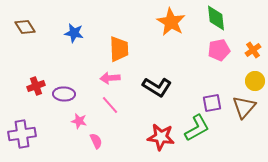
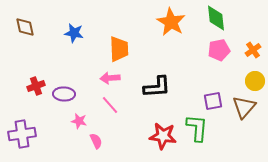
brown diamond: rotated 20 degrees clockwise
black L-shape: rotated 36 degrees counterclockwise
purple square: moved 1 px right, 2 px up
green L-shape: rotated 56 degrees counterclockwise
red star: moved 2 px right, 1 px up
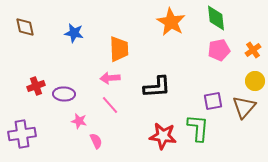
green L-shape: moved 1 px right
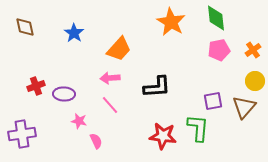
blue star: rotated 24 degrees clockwise
orange trapezoid: rotated 44 degrees clockwise
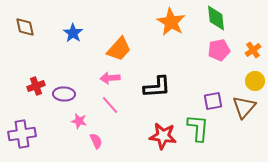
blue star: moved 1 px left
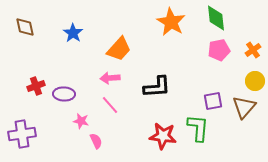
pink star: moved 2 px right
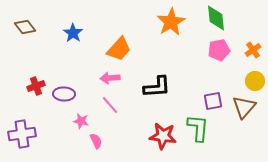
orange star: rotated 12 degrees clockwise
brown diamond: rotated 25 degrees counterclockwise
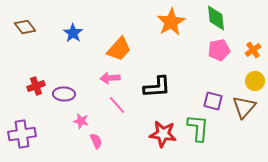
purple square: rotated 24 degrees clockwise
pink line: moved 7 px right
red star: moved 2 px up
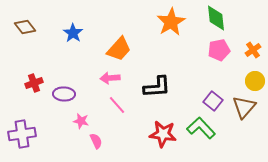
red cross: moved 2 px left, 3 px up
purple square: rotated 24 degrees clockwise
green L-shape: moved 3 px right; rotated 48 degrees counterclockwise
